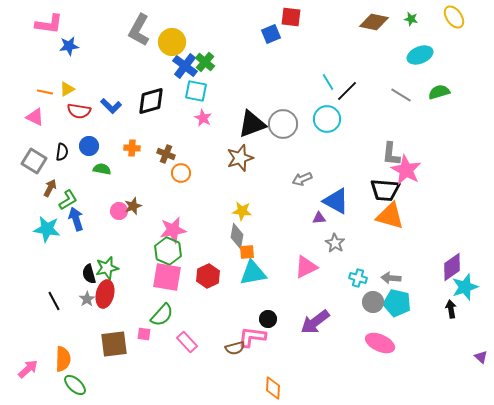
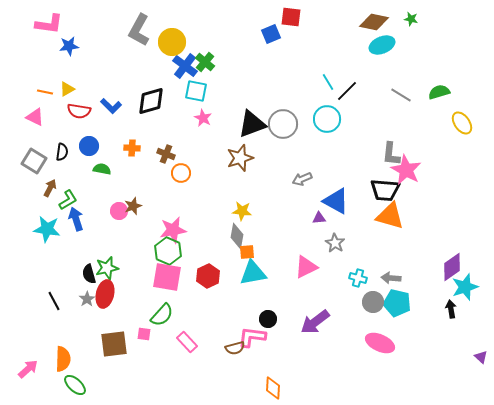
yellow ellipse at (454, 17): moved 8 px right, 106 px down
cyan ellipse at (420, 55): moved 38 px left, 10 px up
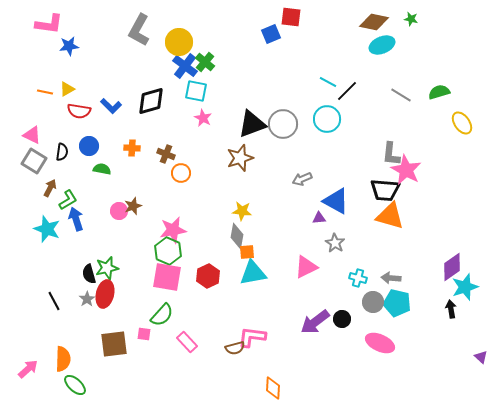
yellow circle at (172, 42): moved 7 px right
cyan line at (328, 82): rotated 30 degrees counterclockwise
pink triangle at (35, 117): moved 3 px left, 18 px down
cyan star at (47, 229): rotated 12 degrees clockwise
black circle at (268, 319): moved 74 px right
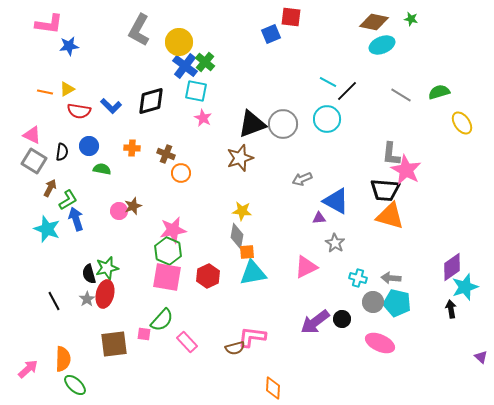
green semicircle at (162, 315): moved 5 px down
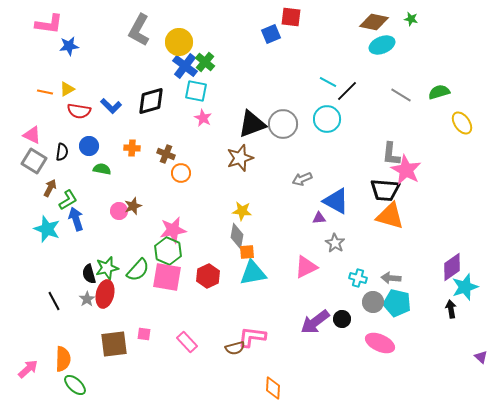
green semicircle at (162, 320): moved 24 px left, 50 px up
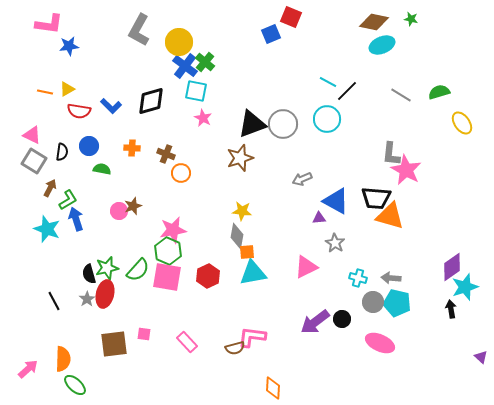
red square at (291, 17): rotated 15 degrees clockwise
black trapezoid at (385, 190): moved 9 px left, 8 px down
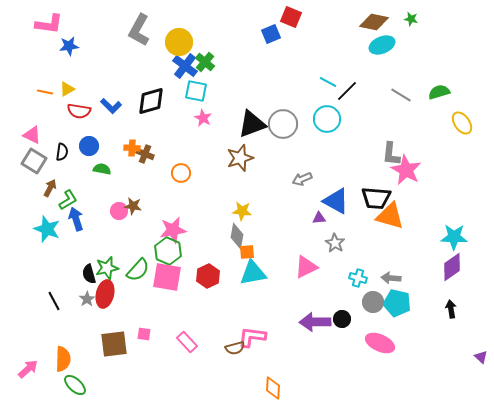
brown cross at (166, 154): moved 21 px left
brown star at (133, 206): rotated 30 degrees clockwise
cyan star at (465, 287): moved 11 px left, 50 px up; rotated 20 degrees clockwise
purple arrow at (315, 322): rotated 36 degrees clockwise
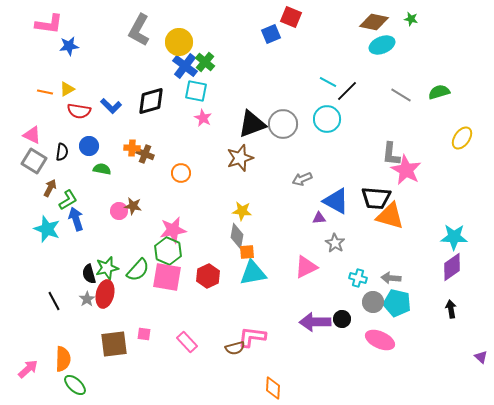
yellow ellipse at (462, 123): moved 15 px down; rotated 70 degrees clockwise
pink ellipse at (380, 343): moved 3 px up
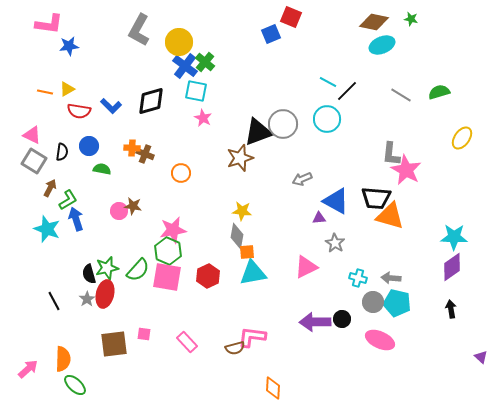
black triangle at (252, 124): moved 6 px right, 8 px down
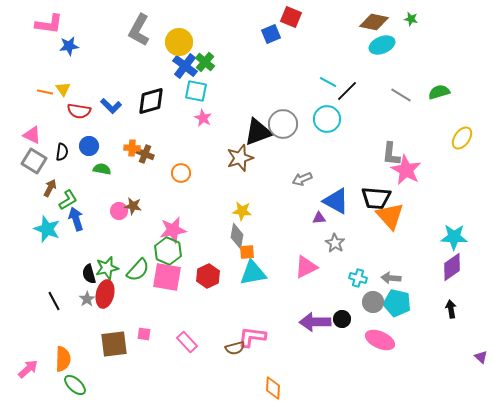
yellow triangle at (67, 89): moved 4 px left; rotated 35 degrees counterclockwise
orange triangle at (390, 216): rotated 32 degrees clockwise
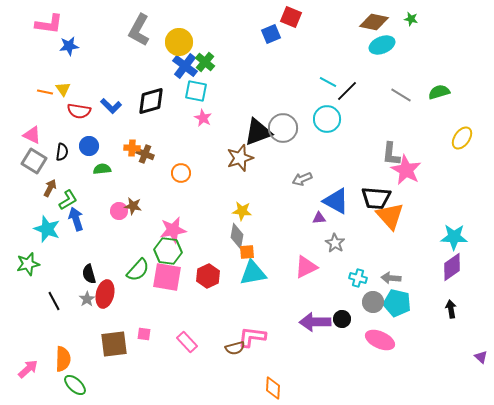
gray circle at (283, 124): moved 4 px down
green semicircle at (102, 169): rotated 18 degrees counterclockwise
green hexagon at (168, 251): rotated 16 degrees counterclockwise
green star at (107, 268): moved 79 px left, 4 px up
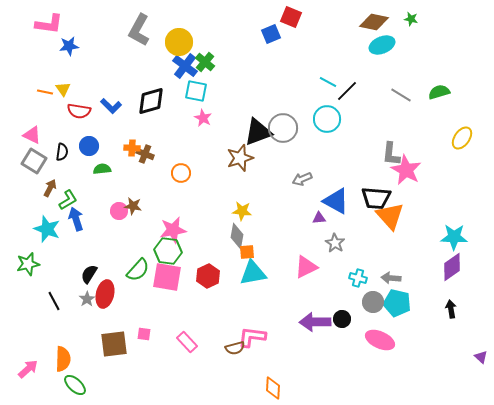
black semicircle at (89, 274): rotated 48 degrees clockwise
